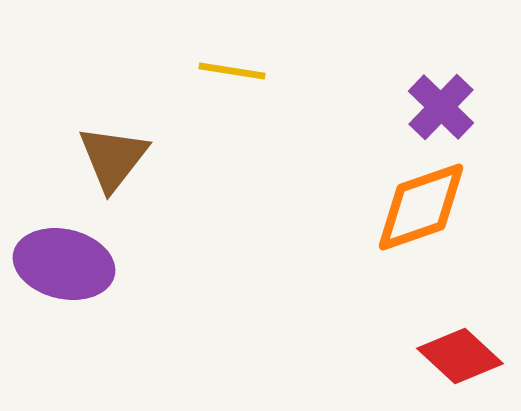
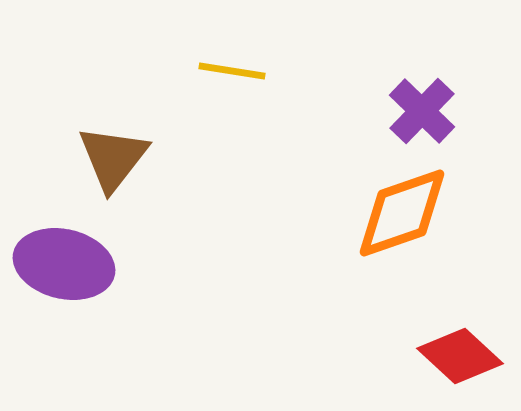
purple cross: moved 19 px left, 4 px down
orange diamond: moved 19 px left, 6 px down
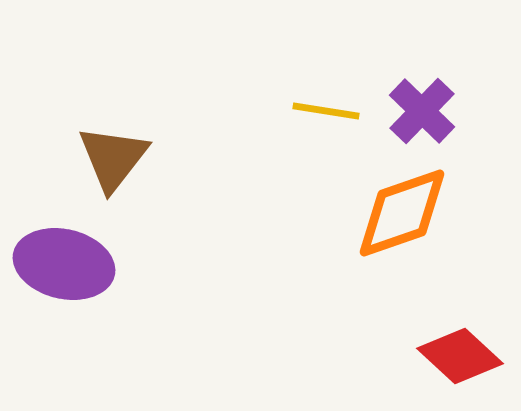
yellow line: moved 94 px right, 40 px down
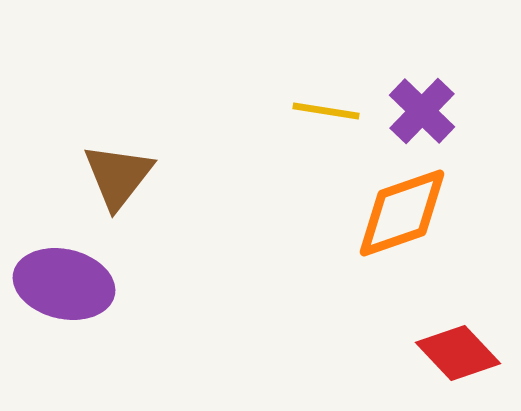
brown triangle: moved 5 px right, 18 px down
purple ellipse: moved 20 px down
red diamond: moved 2 px left, 3 px up; rotated 4 degrees clockwise
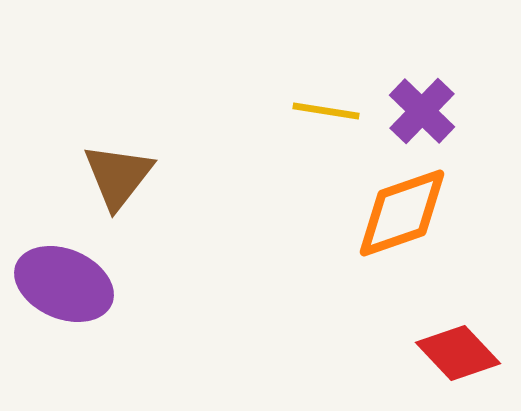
purple ellipse: rotated 10 degrees clockwise
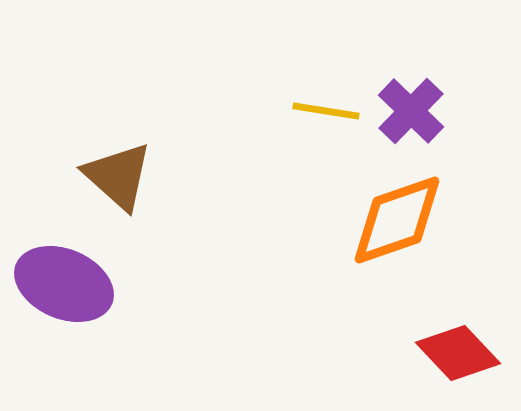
purple cross: moved 11 px left
brown triangle: rotated 26 degrees counterclockwise
orange diamond: moved 5 px left, 7 px down
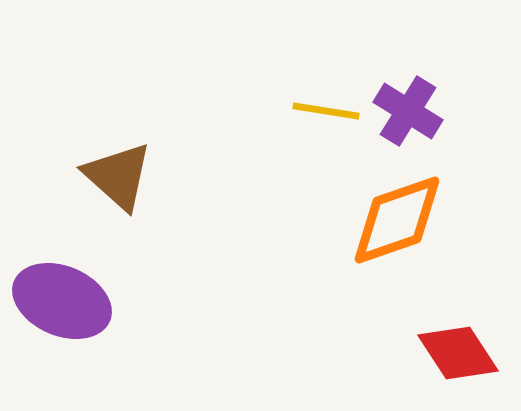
purple cross: moved 3 px left; rotated 12 degrees counterclockwise
purple ellipse: moved 2 px left, 17 px down
red diamond: rotated 10 degrees clockwise
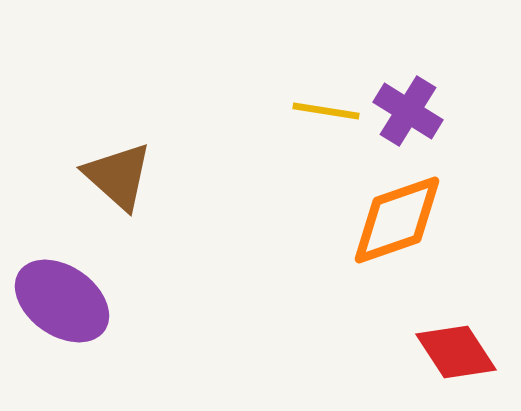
purple ellipse: rotated 12 degrees clockwise
red diamond: moved 2 px left, 1 px up
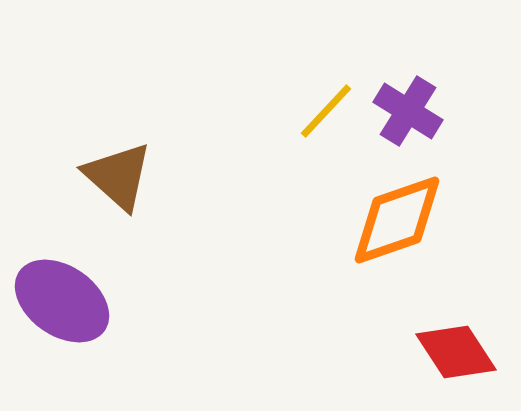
yellow line: rotated 56 degrees counterclockwise
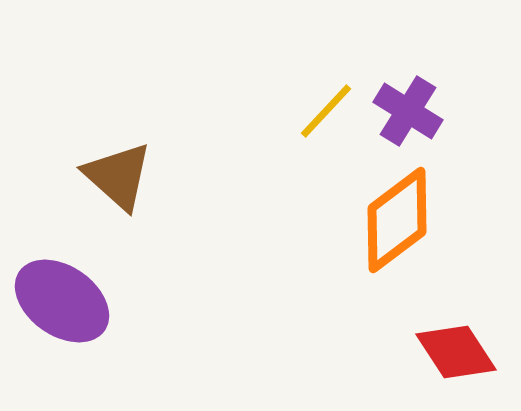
orange diamond: rotated 18 degrees counterclockwise
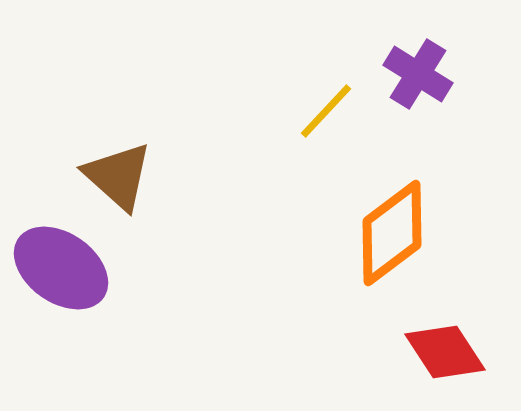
purple cross: moved 10 px right, 37 px up
orange diamond: moved 5 px left, 13 px down
purple ellipse: moved 1 px left, 33 px up
red diamond: moved 11 px left
